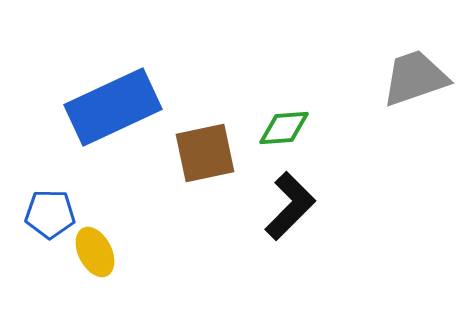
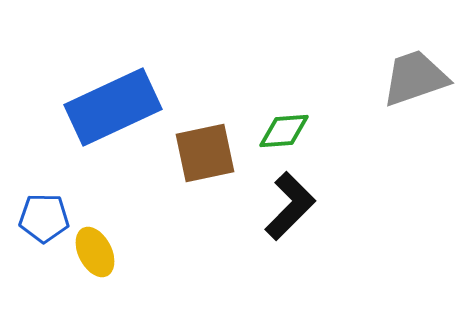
green diamond: moved 3 px down
blue pentagon: moved 6 px left, 4 px down
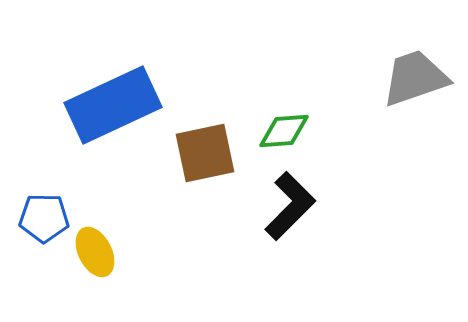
blue rectangle: moved 2 px up
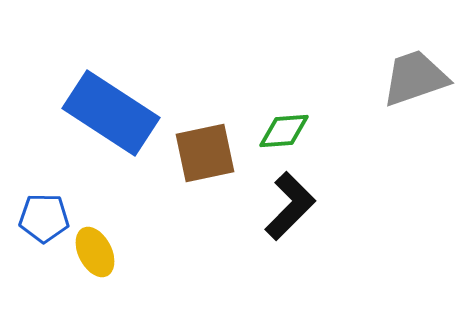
blue rectangle: moved 2 px left, 8 px down; rotated 58 degrees clockwise
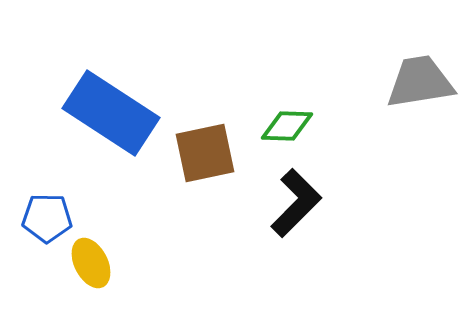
gray trapezoid: moved 5 px right, 4 px down; rotated 10 degrees clockwise
green diamond: moved 3 px right, 5 px up; rotated 6 degrees clockwise
black L-shape: moved 6 px right, 3 px up
blue pentagon: moved 3 px right
yellow ellipse: moved 4 px left, 11 px down
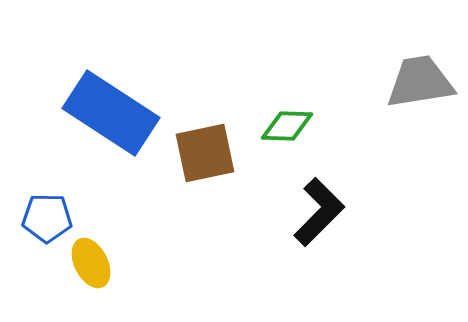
black L-shape: moved 23 px right, 9 px down
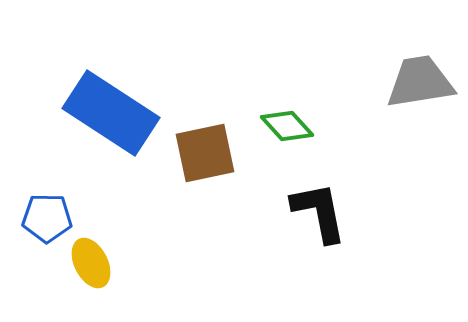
green diamond: rotated 46 degrees clockwise
black L-shape: rotated 56 degrees counterclockwise
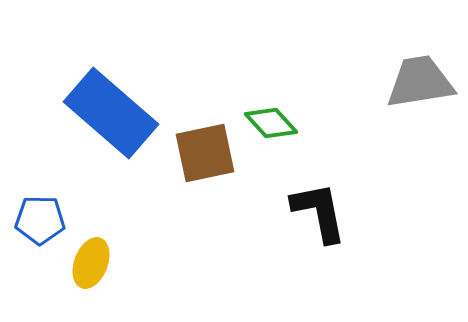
blue rectangle: rotated 8 degrees clockwise
green diamond: moved 16 px left, 3 px up
blue pentagon: moved 7 px left, 2 px down
yellow ellipse: rotated 48 degrees clockwise
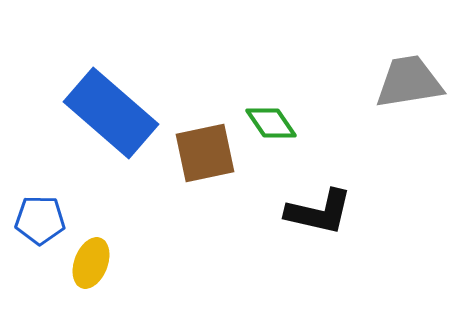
gray trapezoid: moved 11 px left
green diamond: rotated 8 degrees clockwise
black L-shape: rotated 114 degrees clockwise
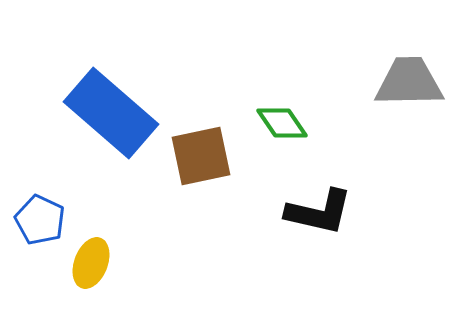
gray trapezoid: rotated 8 degrees clockwise
green diamond: moved 11 px right
brown square: moved 4 px left, 3 px down
blue pentagon: rotated 24 degrees clockwise
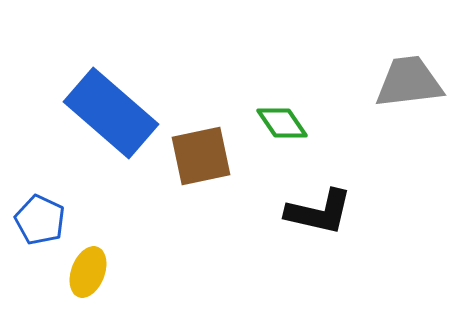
gray trapezoid: rotated 6 degrees counterclockwise
yellow ellipse: moved 3 px left, 9 px down
